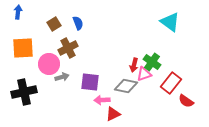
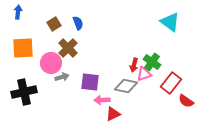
brown cross: rotated 18 degrees counterclockwise
pink circle: moved 2 px right, 1 px up
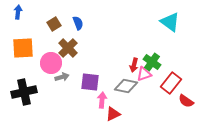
pink arrow: rotated 98 degrees clockwise
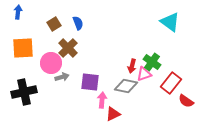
red arrow: moved 2 px left, 1 px down
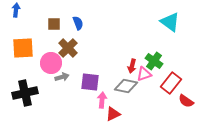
blue arrow: moved 2 px left, 2 px up
brown square: rotated 32 degrees clockwise
green cross: moved 2 px right, 1 px up
black cross: moved 1 px right, 1 px down
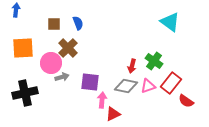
pink triangle: moved 4 px right, 12 px down
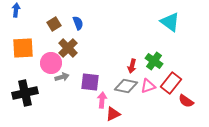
brown square: rotated 32 degrees counterclockwise
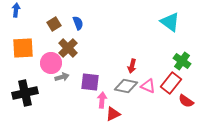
green cross: moved 28 px right
pink triangle: rotated 42 degrees clockwise
